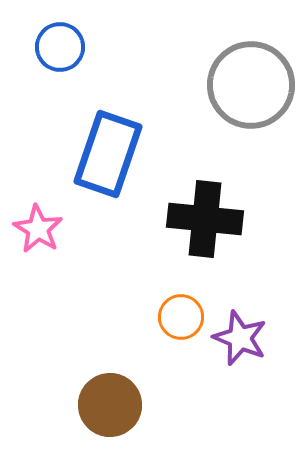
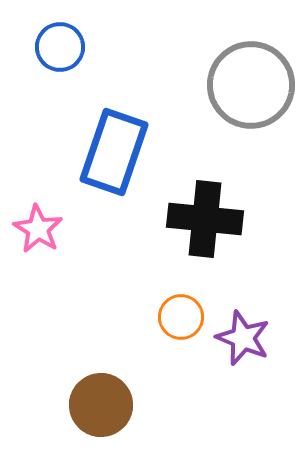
blue rectangle: moved 6 px right, 2 px up
purple star: moved 3 px right
brown circle: moved 9 px left
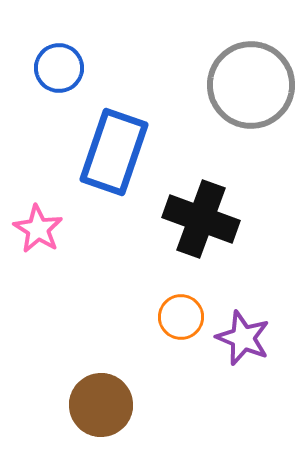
blue circle: moved 1 px left, 21 px down
black cross: moved 4 px left; rotated 14 degrees clockwise
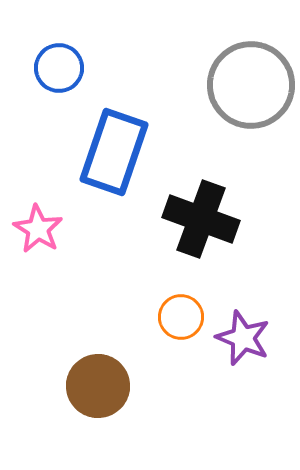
brown circle: moved 3 px left, 19 px up
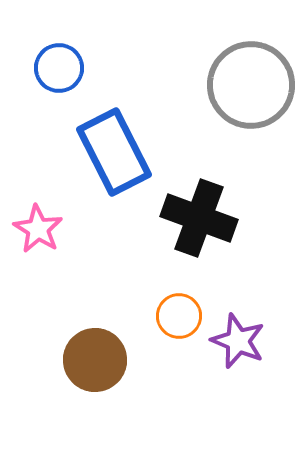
blue rectangle: rotated 46 degrees counterclockwise
black cross: moved 2 px left, 1 px up
orange circle: moved 2 px left, 1 px up
purple star: moved 5 px left, 3 px down
brown circle: moved 3 px left, 26 px up
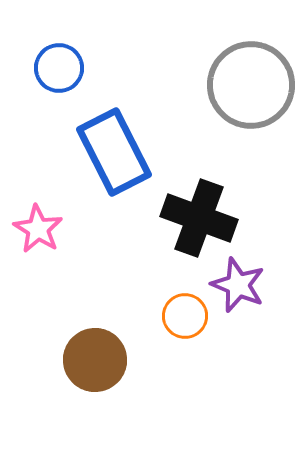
orange circle: moved 6 px right
purple star: moved 56 px up
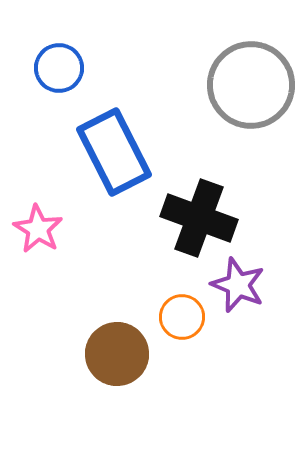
orange circle: moved 3 px left, 1 px down
brown circle: moved 22 px right, 6 px up
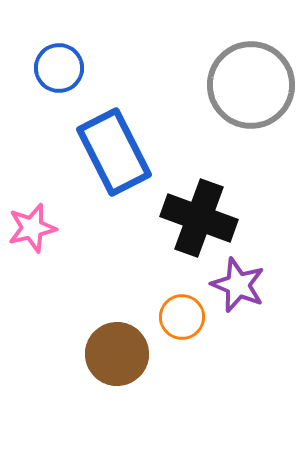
pink star: moved 6 px left, 1 px up; rotated 27 degrees clockwise
